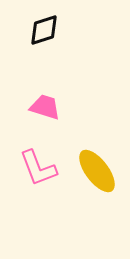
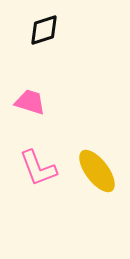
pink trapezoid: moved 15 px left, 5 px up
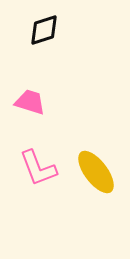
yellow ellipse: moved 1 px left, 1 px down
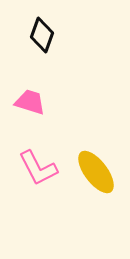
black diamond: moved 2 px left, 5 px down; rotated 52 degrees counterclockwise
pink L-shape: rotated 6 degrees counterclockwise
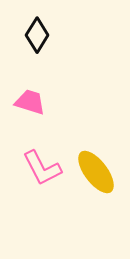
black diamond: moved 5 px left; rotated 12 degrees clockwise
pink L-shape: moved 4 px right
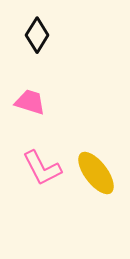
yellow ellipse: moved 1 px down
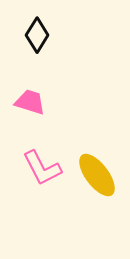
yellow ellipse: moved 1 px right, 2 px down
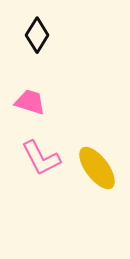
pink L-shape: moved 1 px left, 10 px up
yellow ellipse: moved 7 px up
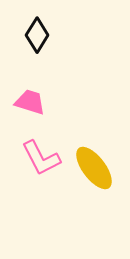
yellow ellipse: moved 3 px left
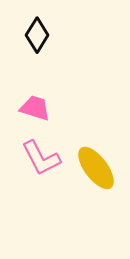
pink trapezoid: moved 5 px right, 6 px down
yellow ellipse: moved 2 px right
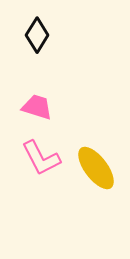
pink trapezoid: moved 2 px right, 1 px up
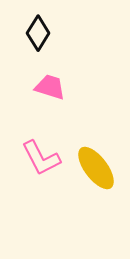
black diamond: moved 1 px right, 2 px up
pink trapezoid: moved 13 px right, 20 px up
